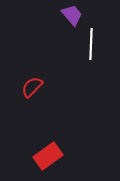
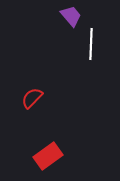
purple trapezoid: moved 1 px left, 1 px down
red semicircle: moved 11 px down
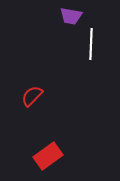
purple trapezoid: rotated 140 degrees clockwise
red semicircle: moved 2 px up
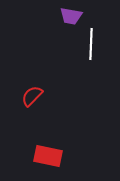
red rectangle: rotated 48 degrees clockwise
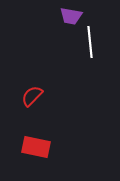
white line: moved 1 px left, 2 px up; rotated 8 degrees counterclockwise
red rectangle: moved 12 px left, 9 px up
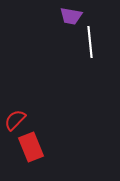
red semicircle: moved 17 px left, 24 px down
red rectangle: moved 5 px left; rotated 56 degrees clockwise
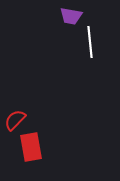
red rectangle: rotated 12 degrees clockwise
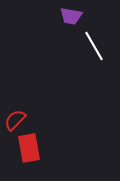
white line: moved 4 px right, 4 px down; rotated 24 degrees counterclockwise
red rectangle: moved 2 px left, 1 px down
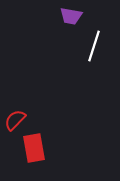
white line: rotated 48 degrees clockwise
red rectangle: moved 5 px right
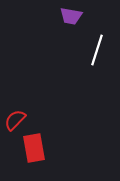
white line: moved 3 px right, 4 px down
